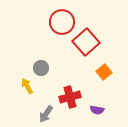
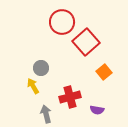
yellow arrow: moved 6 px right
gray arrow: rotated 132 degrees clockwise
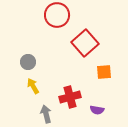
red circle: moved 5 px left, 7 px up
red square: moved 1 px left, 1 px down
gray circle: moved 13 px left, 6 px up
orange square: rotated 35 degrees clockwise
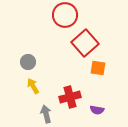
red circle: moved 8 px right
orange square: moved 6 px left, 4 px up; rotated 14 degrees clockwise
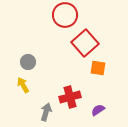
yellow arrow: moved 10 px left, 1 px up
purple semicircle: moved 1 px right; rotated 136 degrees clockwise
gray arrow: moved 2 px up; rotated 30 degrees clockwise
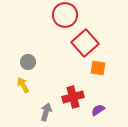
red cross: moved 3 px right
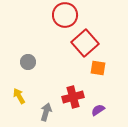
yellow arrow: moved 4 px left, 11 px down
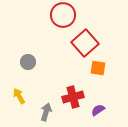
red circle: moved 2 px left
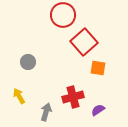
red square: moved 1 px left, 1 px up
